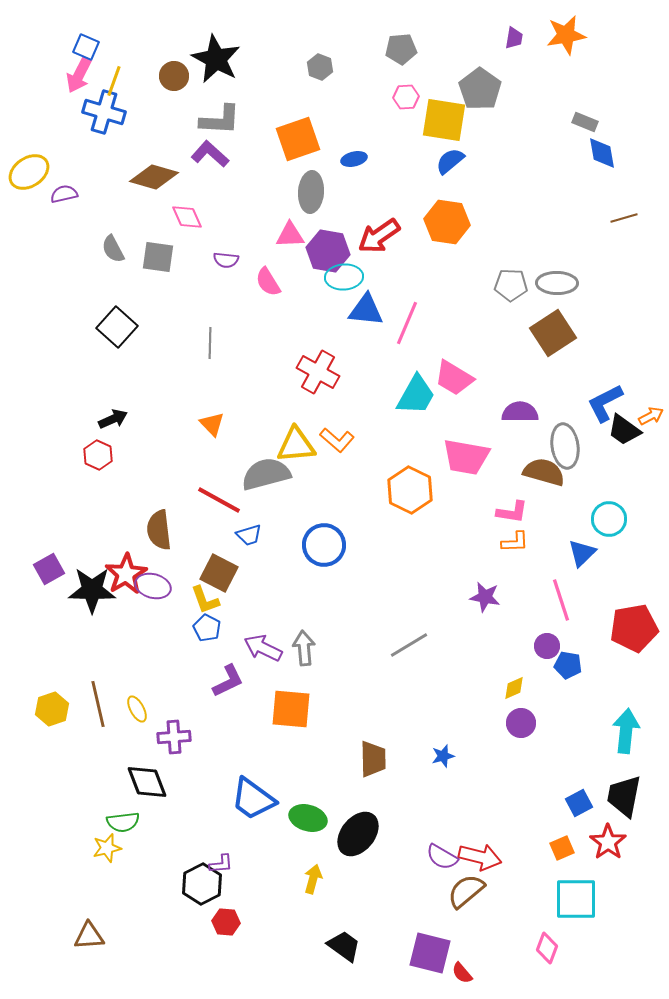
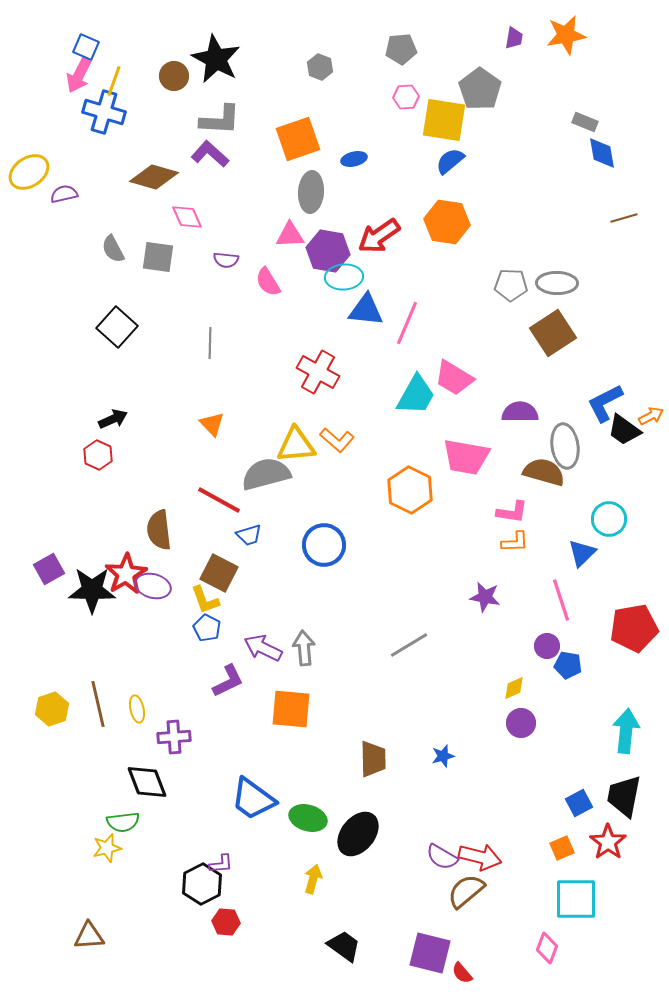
yellow ellipse at (137, 709): rotated 16 degrees clockwise
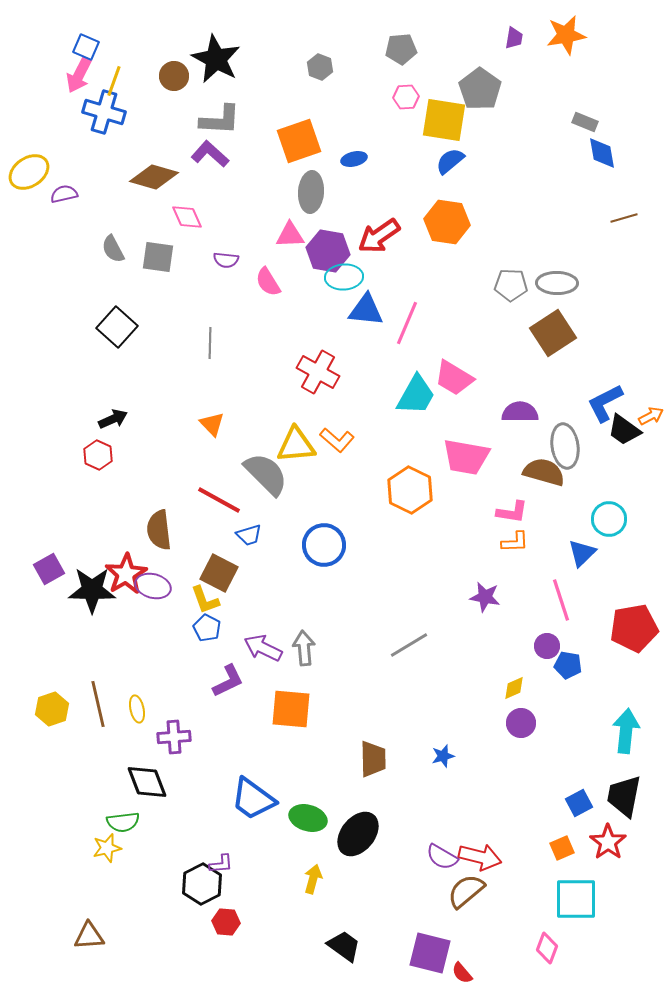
orange square at (298, 139): moved 1 px right, 2 px down
gray semicircle at (266, 474): rotated 60 degrees clockwise
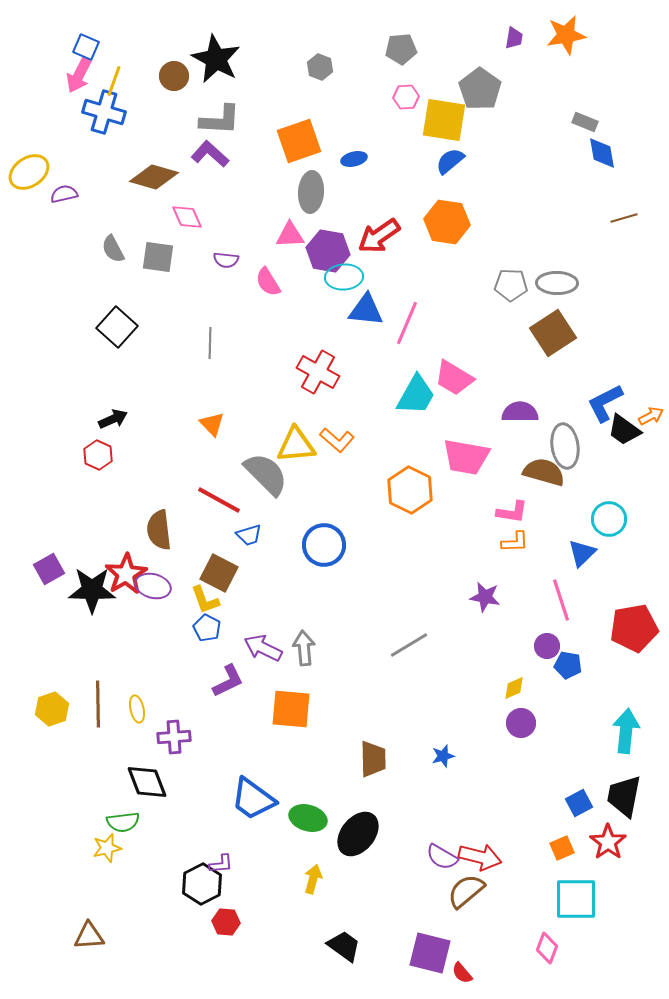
brown line at (98, 704): rotated 12 degrees clockwise
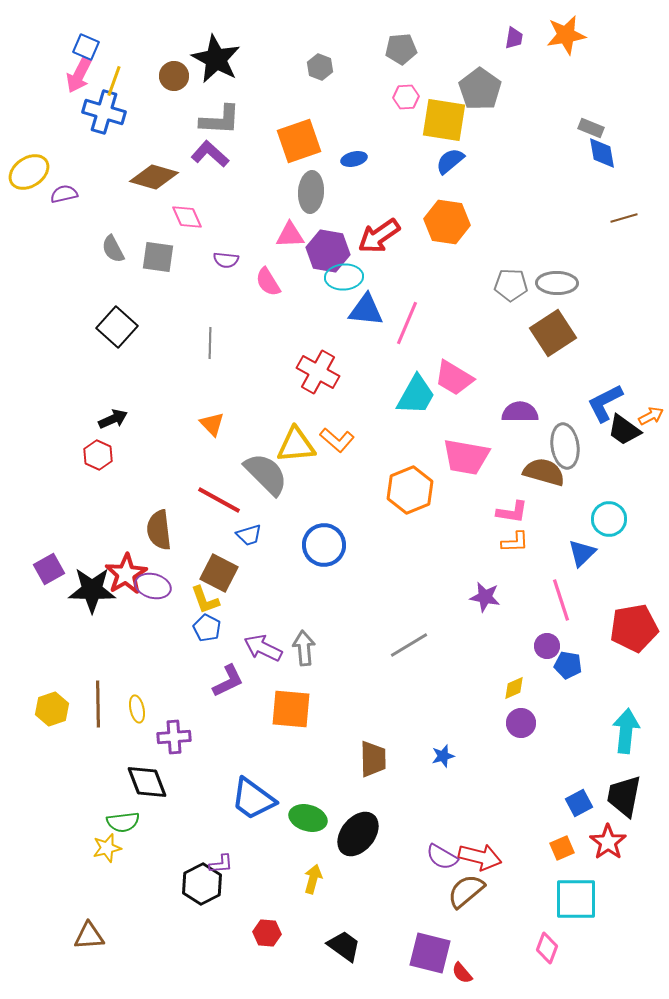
gray rectangle at (585, 122): moved 6 px right, 6 px down
orange hexagon at (410, 490): rotated 12 degrees clockwise
red hexagon at (226, 922): moved 41 px right, 11 px down
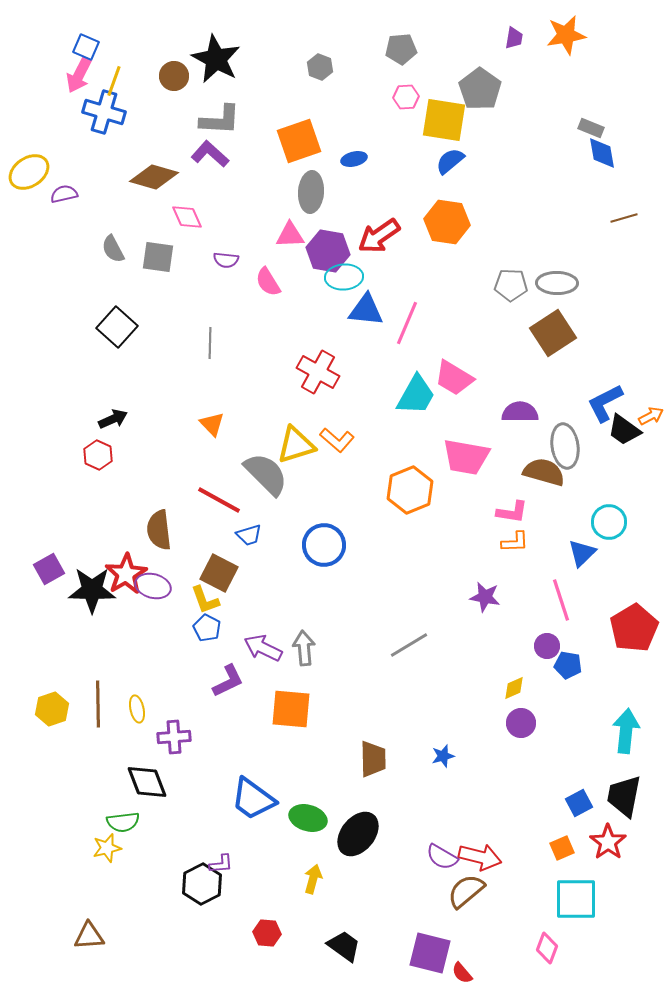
yellow triangle at (296, 445): rotated 12 degrees counterclockwise
cyan circle at (609, 519): moved 3 px down
red pentagon at (634, 628): rotated 21 degrees counterclockwise
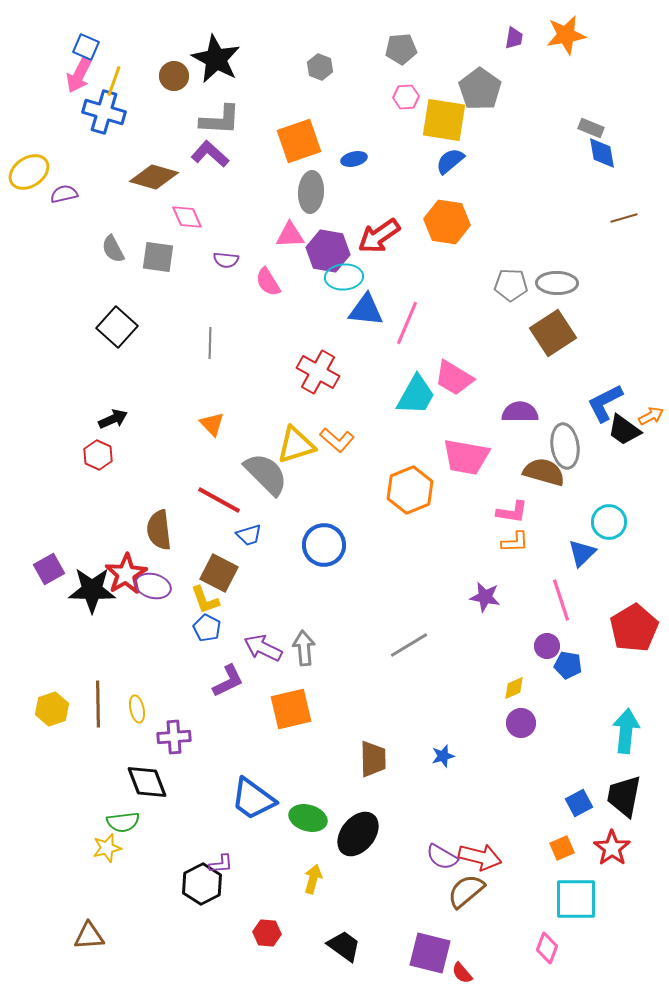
orange square at (291, 709): rotated 18 degrees counterclockwise
red star at (608, 842): moved 4 px right, 6 px down
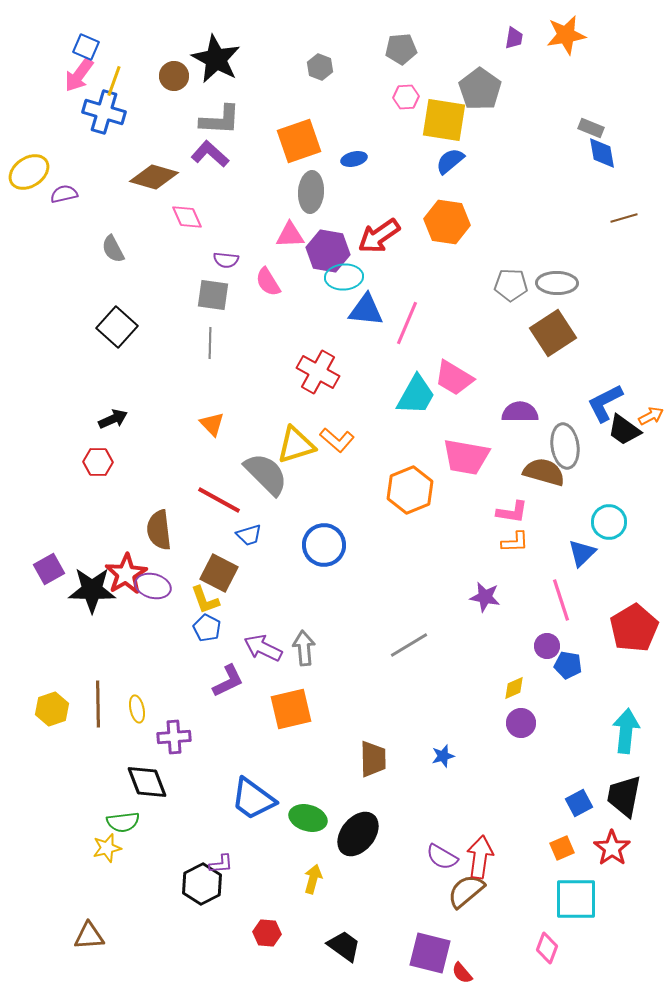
pink arrow at (79, 75): rotated 9 degrees clockwise
gray square at (158, 257): moved 55 px right, 38 px down
red hexagon at (98, 455): moved 7 px down; rotated 24 degrees counterclockwise
red arrow at (480, 857): rotated 96 degrees counterclockwise
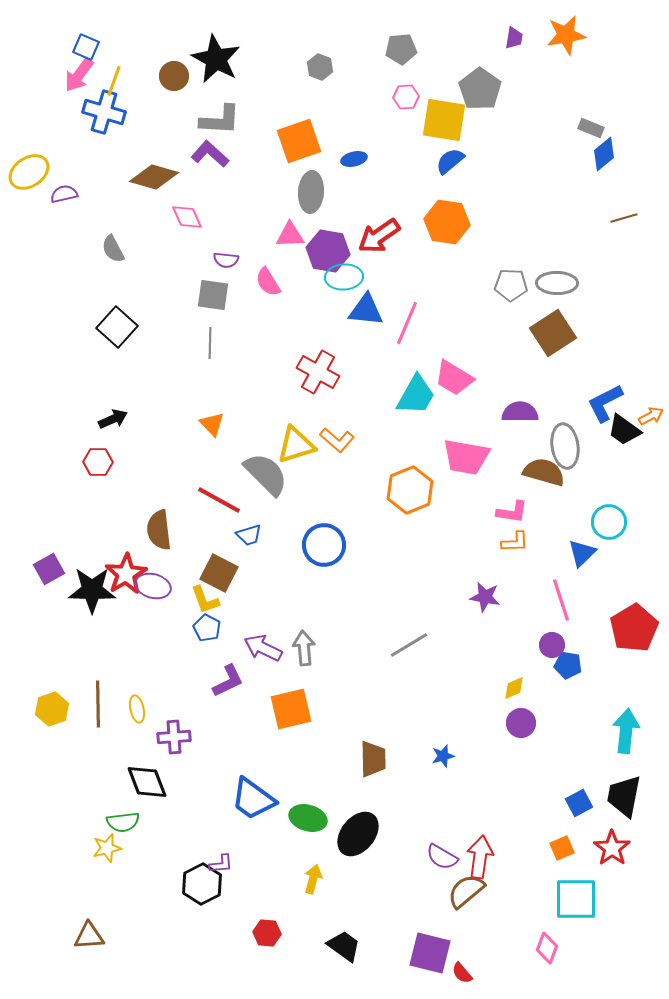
blue diamond at (602, 153): moved 2 px right, 1 px down; rotated 60 degrees clockwise
purple circle at (547, 646): moved 5 px right, 1 px up
